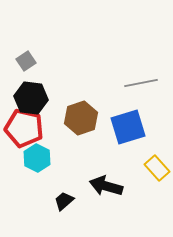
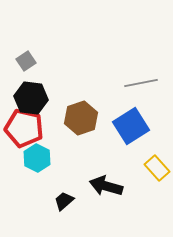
blue square: moved 3 px right, 1 px up; rotated 15 degrees counterclockwise
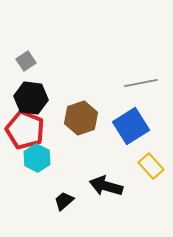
red pentagon: moved 1 px right, 2 px down; rotated 9 degrees clockwise
yellow rectangle: moved 6 px left, 2 px up
